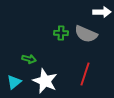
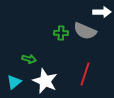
gray semicircle: moved 1 px left, 3 px up
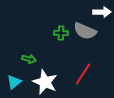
red line: moved 2 px left; rotated 15 degrees clockwise
white star: moved 1 px down
